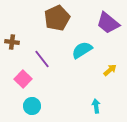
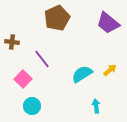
cyan semicircle: moved 24 px down
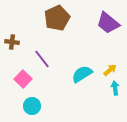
cyan arrow: moved 19 px right, 18 px up
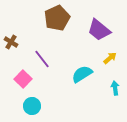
purple trapezoid: moved 9 px left, 7 px down
brown cross: moved 1 px left; rotated 24 degrees clockwise
yellow arrow: moved 12 px up
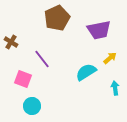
purple trapezoid: rotated 50 degrees counterclockwise
cyan semicircle: moved 4 px right, 2 px up
pink square: rotated 24 degrees counterclockwise
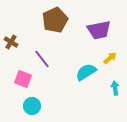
brown pentagon: moved 2 px left, 2 px down
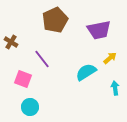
cyan circle: moved 2 px left, 1 px down
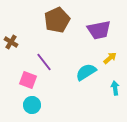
brown pentagon: moved 2 px right
purple line: moved 2 px right, 3 px down
pink square: moved 5 px right, 1 px down
cyan circle: moved 2 px right, 2 px up
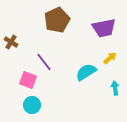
purple trapezoid: moved 5 px right, 2 px up
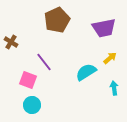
cyan arrow: moved 1 px left
